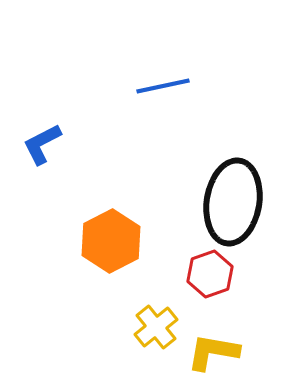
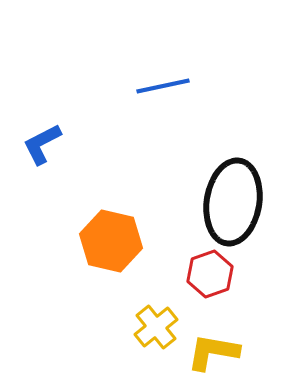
orange hexagon: rotated 20 degrees counterclockwise
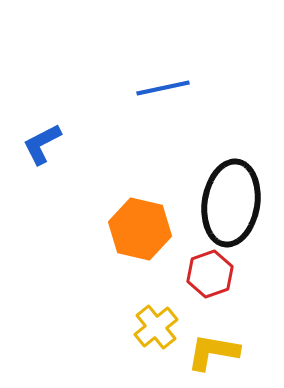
blue line: moved 2 px down
black ellipse: moved 2 px left, 1 px down
orange hexagon: moved 29 px right, 12 px up
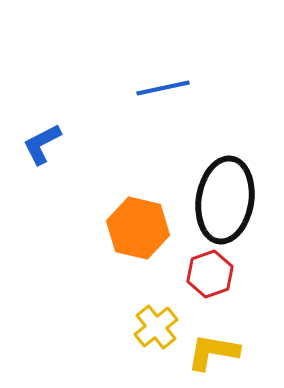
black ellipse: moved 6 px left, 3 px up
orange hexagon: moved 2 px left, 1 px up
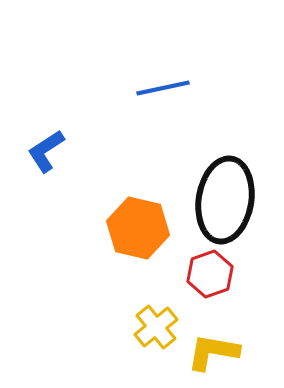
blue L-shape: moved 4 px right, 7 px down; rotated 6 degrees counterclockwise
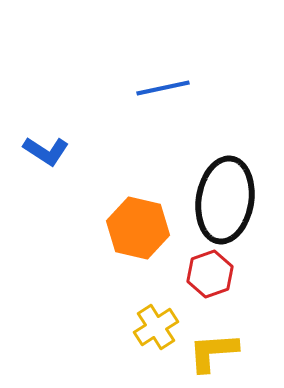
blue L-shape: rotated 114 degrees counterclockwise
yellow cross: rotated 6 degrees clockwise
yellow L-shape: rotated 14 degrees counterclockwise
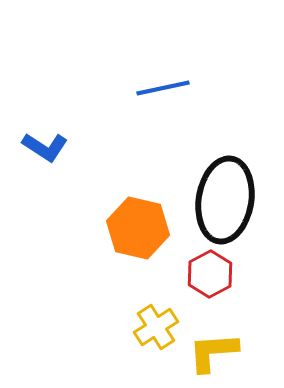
blue L-shape: moved 1 px left, 4 px up
red hexagon: rotated 9 degrees counterclockwise
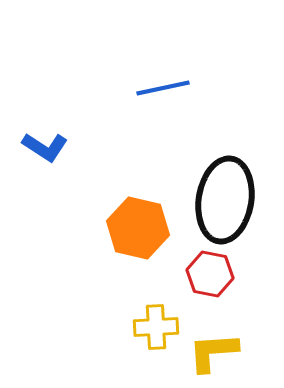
red hexagon: rotated 21 degrees counterclockwise
yellow cross: rotated 30 degrees clockwise
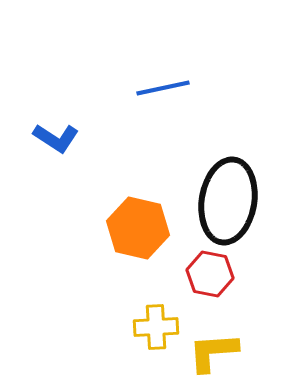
blue L-shape: moved 11 px right, 9 px up
black ellipse: moved 3 px right, 1 px down
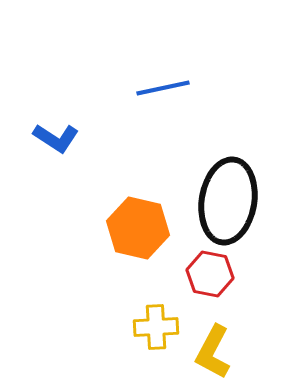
yellow L-shape: rotated 58 degrees counterclockwise
